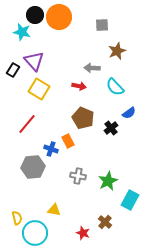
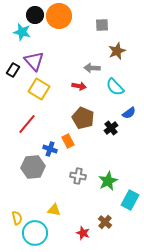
orange circle: moved 1 px up
blue cross: moved 1 px left
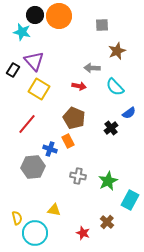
brown pentagon: moved 9 px left
brown cross: moved 2 px right
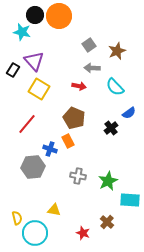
gray square: moved 13 px left, 20 px down; rotated 32 degrees counterclockwise
cyan rectangle: rotated 66 degrees clockwise
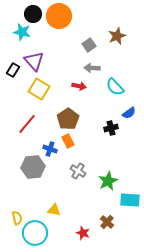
black circle: moved 2 px left, 1 px up
brown star: moved 15 px up
brown pentagon: moved 6 px left, 1 px down; rotated 15 degrees clockwise
black cross: rotated 24 degrees clockwise
gray cross: moved 5 px up; rotated 21 degrees clockwise
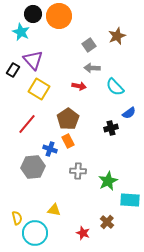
cyan star: moved 1 px left; rotated 12 degrees clockwise
purple triangle: moved 1 px left, 1 px up
gray cross: rotated 28 degrees counterclockwise
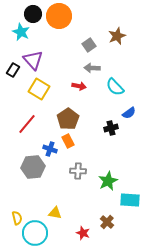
yellow triangle: moved 1 px right, 3 px down
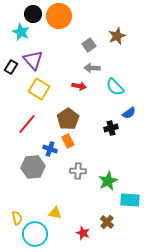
black rectangle: moved 2 px left, 3 px up
cyan circle: moved 1 px down
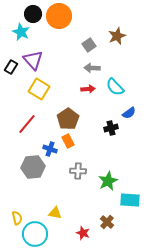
red arrow: moved 9 px right, 3 px down; rotated 16 degrees counterclockwise
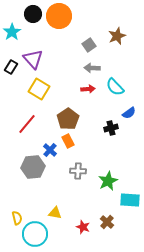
cyan star: moved 9 px left; rotated 12 degrees clockwise
purple triangle: moved 1 px up
blue cross: moved 1 px down; rotated 24 degrees clockwise
red star: moved 6 px up
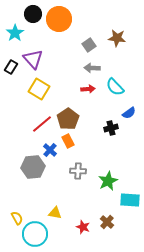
orange circle: moved 3 px down
cyan star: moved 3 px right, 1 px down
brown star: moved 2 px down; rotated 30 degrees clockwise
red line: moved 15 px right; rotated 10 degrees clockwise
yellow semicircle: rotated 16 degrees counterclockwise
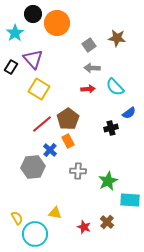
orange circle: moved 2 px left, 4 px down
red star: moved 1 px right
